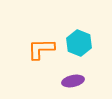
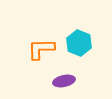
purple ellipse: moved 9 px left
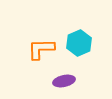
cyan hexagon: rotated 15 degrees clockwise
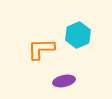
cyan hexagon: moved 1 px left, 8 px up
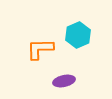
orange L-shape: moved 1 px left
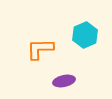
cyan hexagon: moved 7 px right
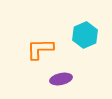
purple ellipse: moved 3 px left, 2 px up
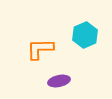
purple ellipse: moved 2 px left, 2 px down
